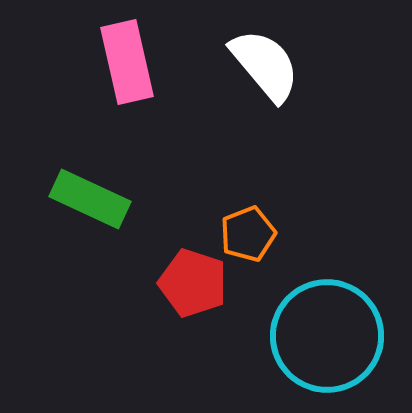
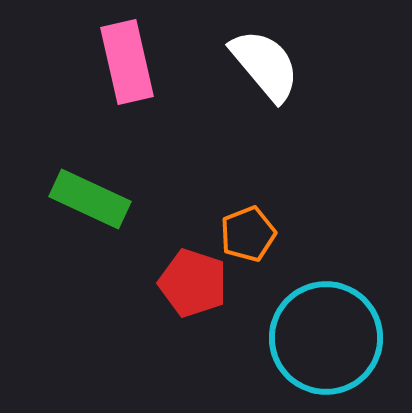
cyan circle: moved 1 px left, 2 px down
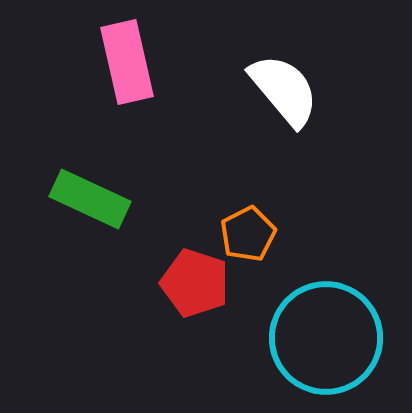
white semicircle: moved 19 px right, 25 px down
orange pentagon: rotated 6 degrees counterclockwise
red pentagon: moved 2 px right
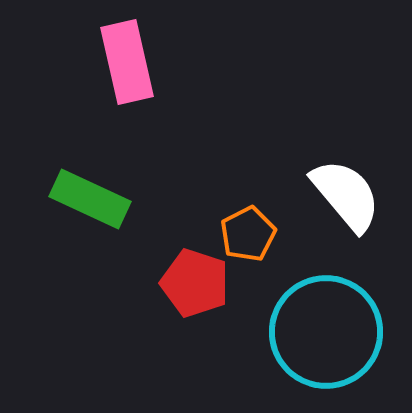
white semicircle: moved 62 px right, 105 px down
cyan circle: moved 6 px up
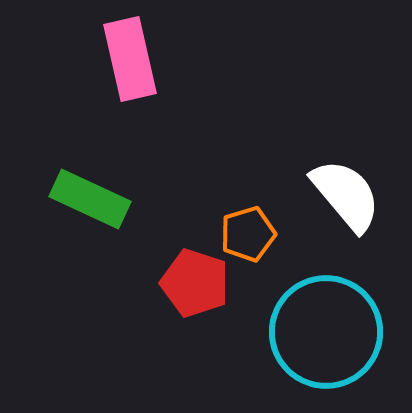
pink rectangle: moved 3 px right, 3 px up
orange pentagon: rotated 10 degrees clockwise
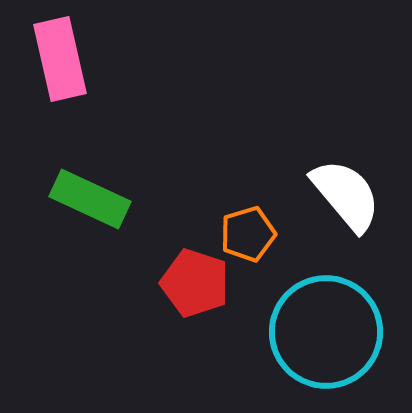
pink rectangle: moved 70 px left
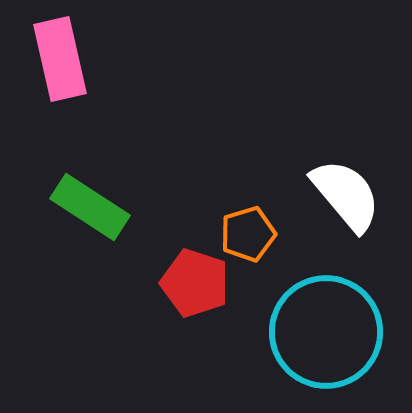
green rectangle: moved 8 px down; rotated 8 degrees clockwise
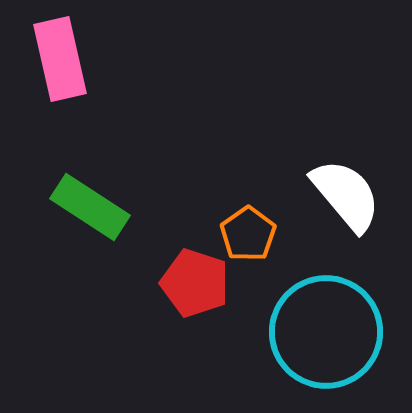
orange pentagon: rotated 18 degrees counterclockwise
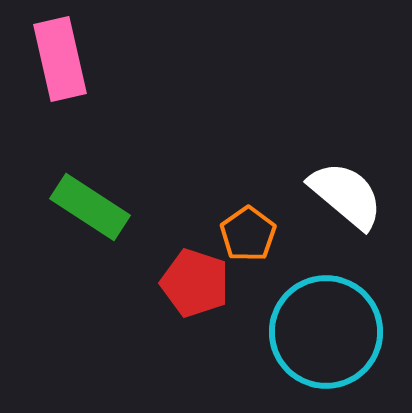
white semicircle: rotated 10 degrees counterclockwise
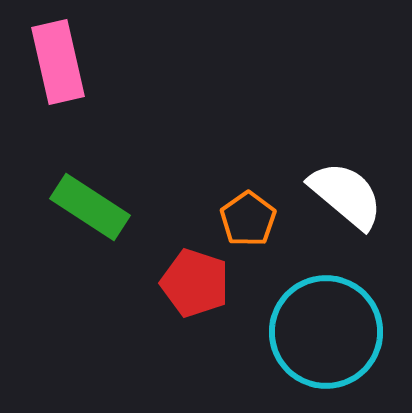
pink rectangle: moved 2 px left, 3 px down
orange pentagon: moved 15 px up
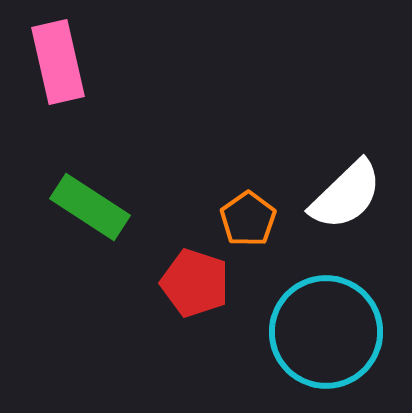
white semicircle: rotated 96 degrees clockwise
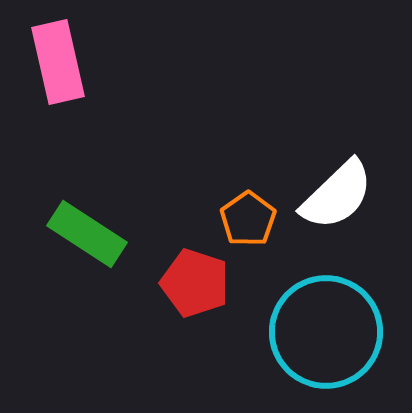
white semicircle: moved 9 px left
green rectangle: moved 3 px left, 27 px down
